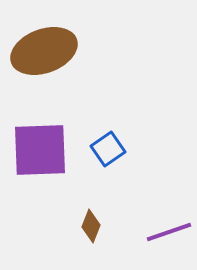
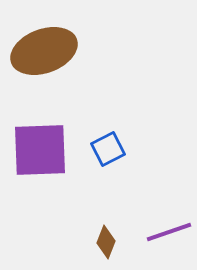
blue square: rotated 8 degrees clockwise
brown diamond: moved 15 px right, 16 px down
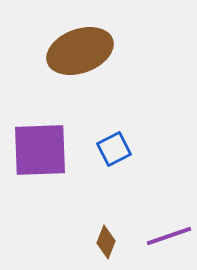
brown ellipse: moved 36 px right
blue square: moved 6 px right
purple line: moved 4 px down
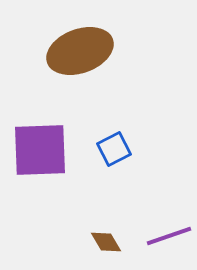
brown diamond: rotated 52 degrees counterclockwise
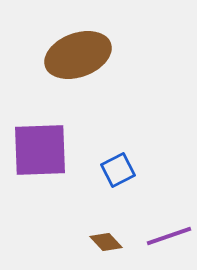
brown ellipse: moved 2 px left, 4 px down
blue square: moved 4 px right, 21 px down
brown diamond: rotated 12 degrees counterclockwise
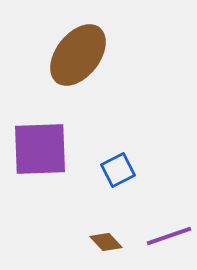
brown ellipse: rotated 32 degrees counterclockwise
purple square: moved 1 px up
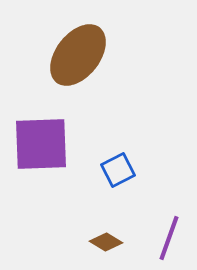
purple square: moved 1 px right, 5 px up
purple line: moved 2 px down; rotated 51 degrees counterclockwise
brown diamond: rotated 16 degrees counterclockwise
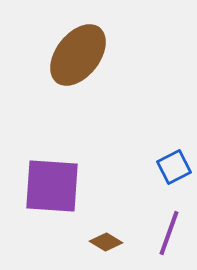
purple square: moved 11 px right, 42 px down; rotated 6 degrees clockwise
blue square: moved 56 px right, 3 px up
purple line: moved 5 px up
